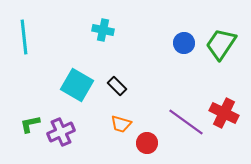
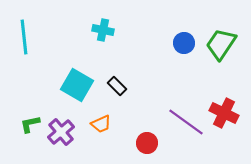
orange trapezoid: moved 20 px left; rotated 40 degrees counterclockwise
purple cross: rotated 16 degrees counterclockwise
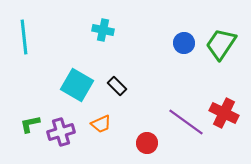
purple cross: rotated 24 degrees clockwise
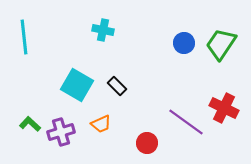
red cross: moved 5 px up
green L-shape: rotated 55 degrees clockwise
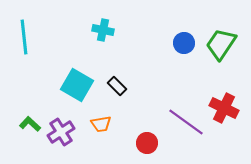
orange trapezoid: rotated 15 degrees clockwise
purple cross: rotated 16 degrees counterclockwise
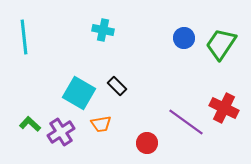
blue circle: moved 5 px up
cyan square: moved 2 px right, 8 px down
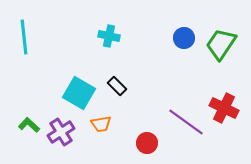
cyan cross: moved 6 px right, 6 px down
green L-shape: moved 1 px left, 1 px down
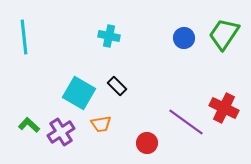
green trapezoid: moved 3 px right, 10 px up
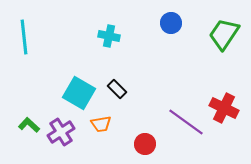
blue circle: moved 13 px left, 15 px up
black rectangle: moved 3 px down
red circle: moved 2 px left, 1 px down
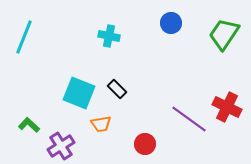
cyan line: rotated 28 degrees clockwise
cyan square: rotated 8 degrees counterclockwise
red cross: moved 3 px right, 1 px up
purple line: moved 3 px right, 3 px up
purple cross: moved 14 px down
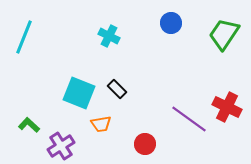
cyan cross: rotated 15 degrees clockwise
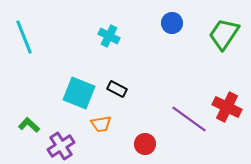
blue circle: moved 1 px right
cyan line: rotated 44 degrees counterclockwise
black rectangle: rotated 18 degrees counterclockwise
